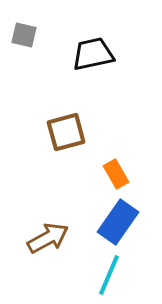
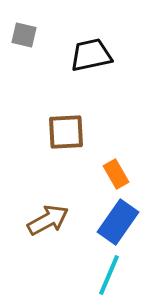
black trapezoid: moved 2 px left, 1 px down
brown square: rotated 12 degrees clockwise
brown arrow: moved 18 px up
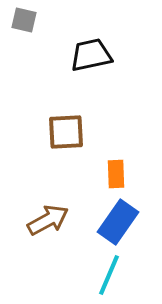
gray square: moved 15 px up
orange rectangle: rotated 28 degrees clockwise
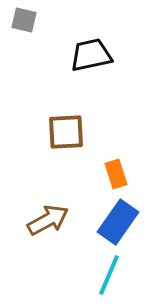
orange rectangle: rotated 16 degrees counterclockwise
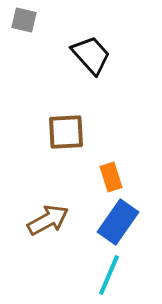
black trapezoid: rotated 60 degrees clockwise
orange rectangle: moved 5 px left, 3 px down
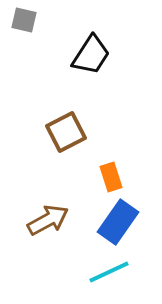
black trapezoid: rotated 75 degrees clockwise
brown square: rotated 24 degrees counterclockwise
cyan line: moved 3 px up; rotated 42 degrees clockwise
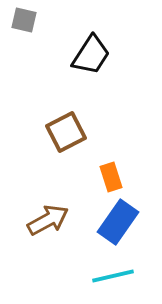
cyan line: moved 4 px right, 4 px down; rotated 12 degrees clockwise
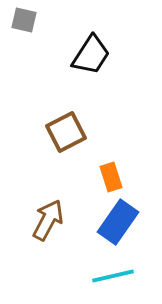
brown arrow: rotated 33 degrees counterclockwise
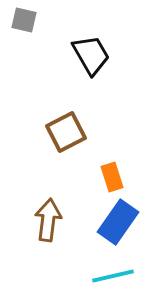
black trapezoid: rotated 63 degrees counterclockwise
orange rectangle: moved 1 px right
brown arrow: rotated 21 degrees counterclockwise
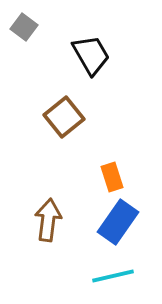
gray square: moved 7 px down; rotated 24 degrees clockwise
brown square: moved 2 px left, 15 px up; rotated 12 degrees counterclockwise
